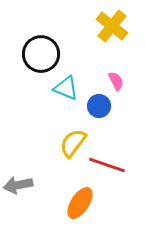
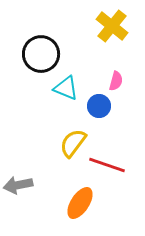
pink semicircle: rotated 42 degrees clockwise
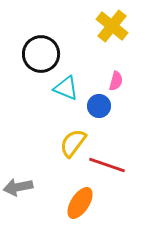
gray arrow: moved 2 px down
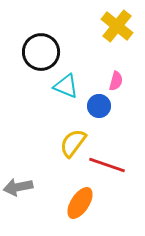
yellow cross: moved 5 px right
black circle: moved 2 px up
cyan triangle: moved 2 px up
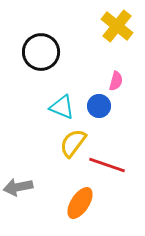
cyan triangle: moved 4 px left, 21 px down
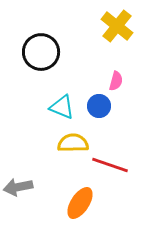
yellow semicircle: rotated 52 degrees clockwise
red line: moved 3 px right
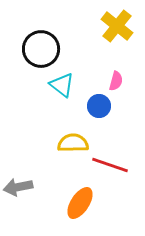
black circle: moved 3 px up
cyan triangle: moved 22 px up; rotated 16 degrees clockwise
